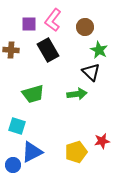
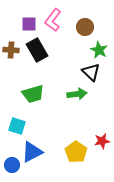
black rectangle: moved 11 px left
yellow pentagon: rotated 20 degrees counterclockwise
blue circle: moved 1 px left
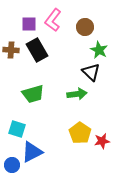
cyan square: moved 3 px down
yellow pentagon: moved 4 px right, 19 px up
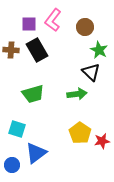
blue triangle: moved 4 px right, 1 px down; rotated 10 degrees counterclockwise
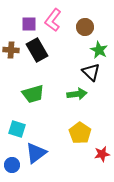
red star: moved 13 px down
